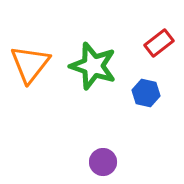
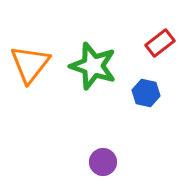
red rectangle: moved 1 px right
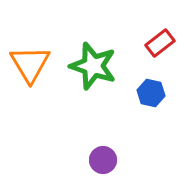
orange triangle: rotated 9 degrees counterclockwise
blue hexagon: moved 5 px right
purple circle: moved 2 px up
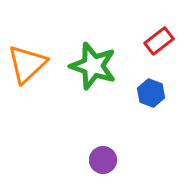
red rectangle: moved 1 px left, 2 px up
orange triangle: moved 3 px left; rotated 18 degrees clockwise
blue hexagon: rotated 8 degrees clockwise
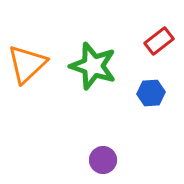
blue hexagon: rotated 24 degrees counterclockwise
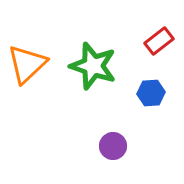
purple circle: moved 10 px right, 14 px up
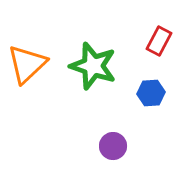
red rectangle: rotated 24 degrees counterclockwise
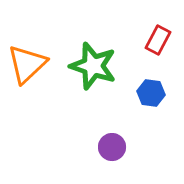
red rectangle: moved 1 px left, 1 px up
blue hexagon: rotated 12 degrees clockwise
purple circle: moved 1 px left, 1 px down
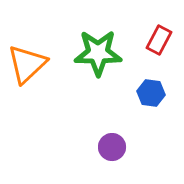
red rectangle: moved 1 px right
green star: moved 5 px right, 13 px up; rotated 18 degrees counterclockwise
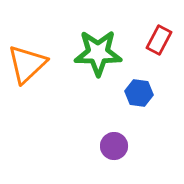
blue hexagon: moved 12 px left
purple circle: moved 2 px right, 1 px up
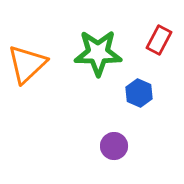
blue hexagon: rotated 16 degrees clockwise
